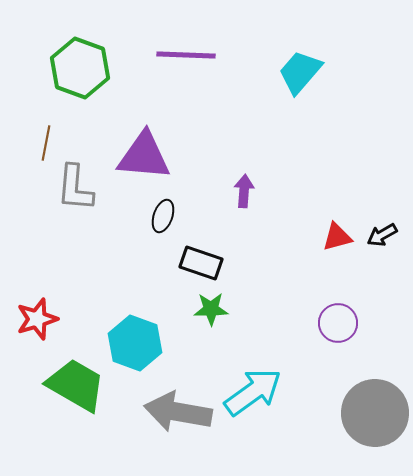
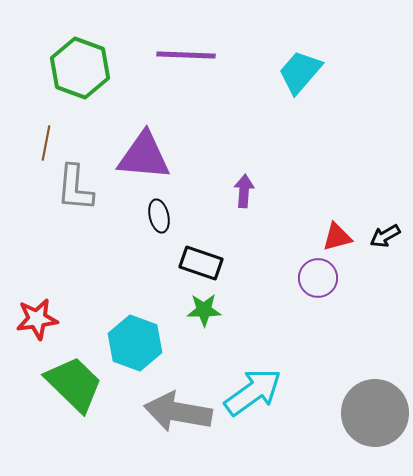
black ellipse: moved 4 px left; rotated 32 degrees counterclockwise
black arrow: moved 3 px right, 1 px down
green star: moved 7 px left, 1 px down
red star: rotated 9 degrees clockwise
purple circle: moved 20 px left, 45 px up
green trapezoid: moved 2 px left, 1 px up; rotated 14 degrees clockwise
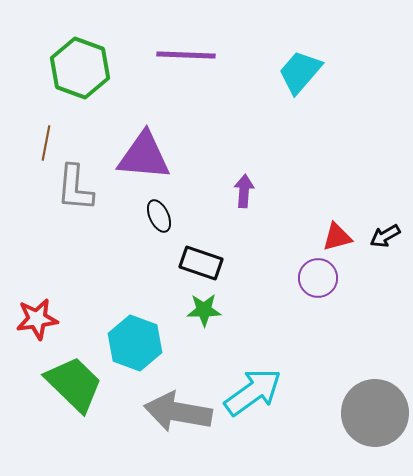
black ellipse: rotated 12 degrees counterclockwise
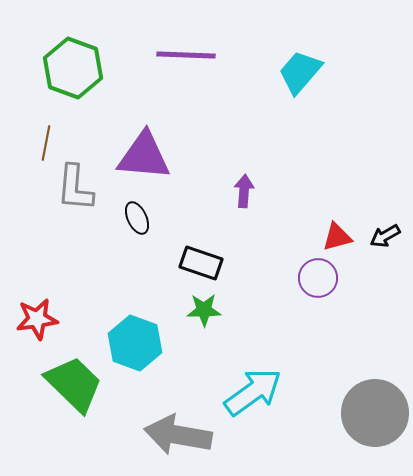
green hexagon: moved 7 px left
black ellipse: moved 22 px left, 2 px down
gray arrow: moved 23 px down
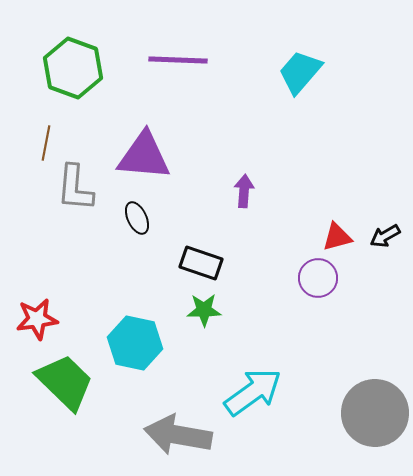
purple line: moved 8 px left, 5 px down
cyan hexagon: rotated 8 degrees counterclockwise
green trapezoid: moved 9 px left, 2 px up
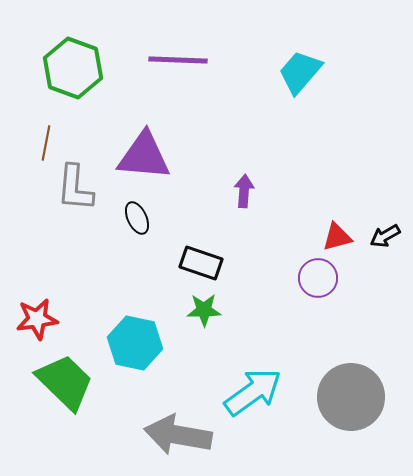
gray circle: moved 24 px left, 16 px up
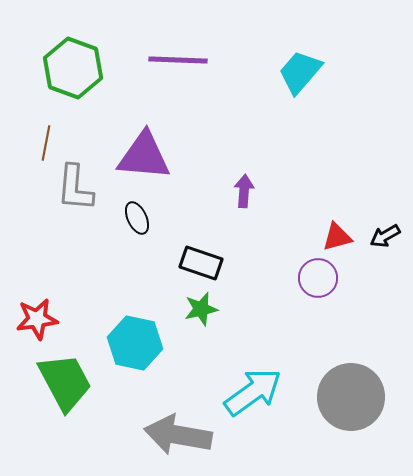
green star: moved 3 px left, 1 px up; rotated 12 degrees counterclockwise
green trapezoid: rotated 18 degrees clockwise
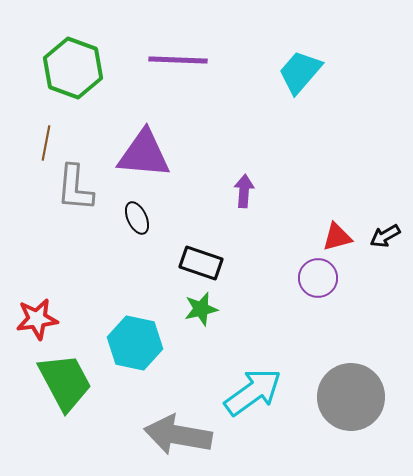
purple triangle: moved 2 px up
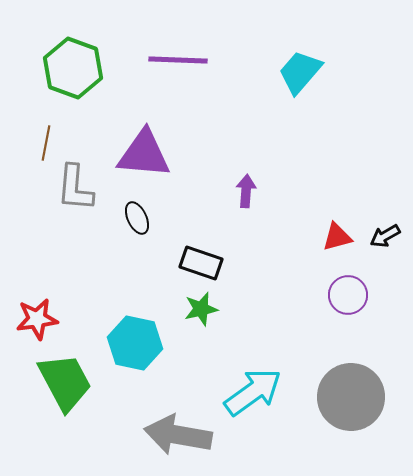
purple arrow: moved 2 px right
purple circle: moved 30 px right, 17 px down
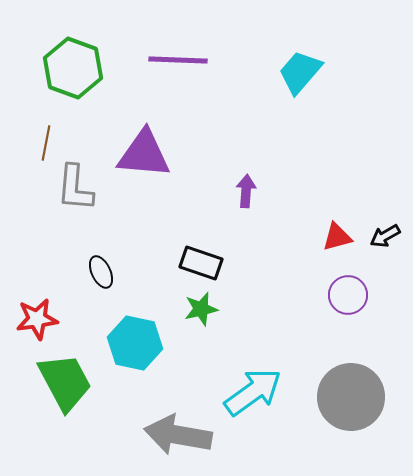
black ellipse: moved 36 px left, 54 px down
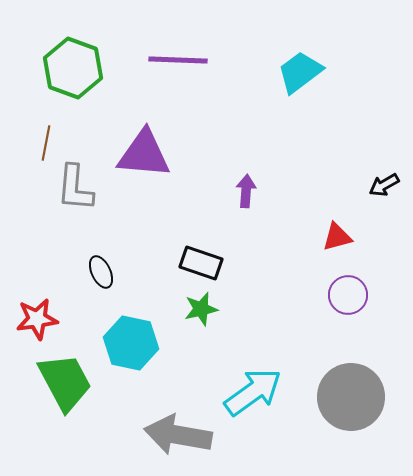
cyan trapezoid: rotated 12 degrees clockwise
black arrow: moved 1 px left, 51 px up
cyan hexagon: moved 4 px left
